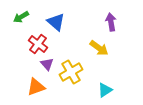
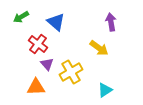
orange triangle: rotated 18 degrees clockwise
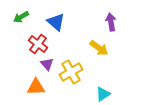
cyan triangle: moved 2 px left, 4 px down
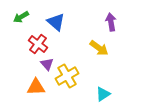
yellow cross: moved 4 px left, 4 px down
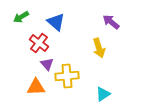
purple arrow: rotated 42 degrees counterclockwise
red cross: moved 1 px right, 1 px up
yellow arrow: rotated 36 degrees clockwise
yellow cross: rotated 25 degrees clockwise
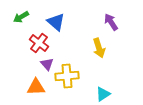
purple arrow: rotated 18 degrees clockwise
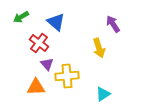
purple arrow: moved 2 px right, 2 px down
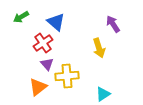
red cross: moved 4 px right; rotated 18 degrees clockwise
orange triangle: moved 2 px right; rotated 36 degrees counterclockwise
